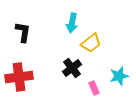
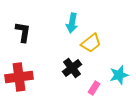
cyan star: moved 1 px up
pink rectangle: rotated 56 degrees clockwise
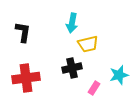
yellow trapezoid: moved 3 px left, 1 px down; rotated 25 degrees clockwise
black cross: rotated 24 degrees clockwise
red cross: moved 7 px right, 1 px down
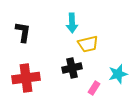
cyan arrow: rotated 12 degrees counterclockwise
cyan star: moved 1 px left, 1 px up
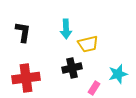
cyan arrow: moved 6 px left, 6 px down
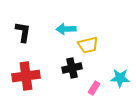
cyan arrow: rotated 90 degrees clockwise
yellow trapezoid: moved 1 px down
cyan star: moved 2 px right, 4 px down; rotated 18 degrees clockwise
red cross: moved 2 px up
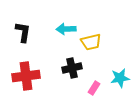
yellow trapezoid: moved 3 px right, 3 px up
cyan star: rotated 12 degrees counterclockwise
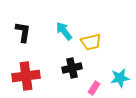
cyan arrow: moved 2 px left, 2 px down; rotated 54 degrees clockwise
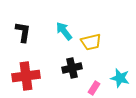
cyan star: rotated 24 degrees clockwise
